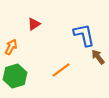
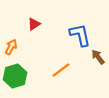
blue L-shape: moved 4 px left
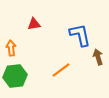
red triangle: rotated 24 degrees clockwise
orange arrow: moved 1 px down; rotated 35 degrees counterclockwise
brown arrow: rotated 21 degrees clockwise
green hexagon: rotated 10 degrees clockwise
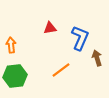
red triangle: moved 16 px right, 4 px down
blue L-shape: moved 3 px down; rotated 35 degrees clockwise
orange arrow: moved 3 px up
brown arrow: moved 1 px left, 1 px down
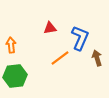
orange line: moved 1 px left, 12 px up
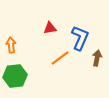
brown arrow: rotated 28 degrees clockwise
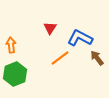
red triangle: rotated 48 degrees counterclockwise
blue L-shape: rotated 85 degrees counterclockwise
brown arrow: rotated 49 degrees counterclockwise
green hexagon: moved 2 px up; rotated 15 degrees counterclockwise
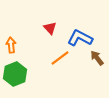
red triangle: rotated 16 degrees counterclockwise
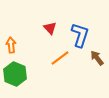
blue L-shape: moved 3 px up; rotated 80 degrees clockwise
green hexagon: rotated 15 degrees counterclockwise
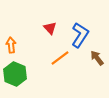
blue L-shape: rotated 15 degrees clockwise
